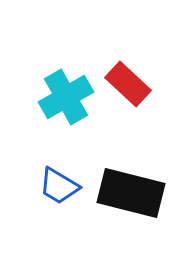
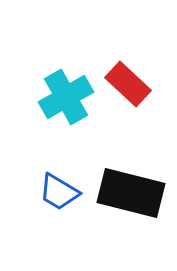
blue trapezoid: moved 6 px down
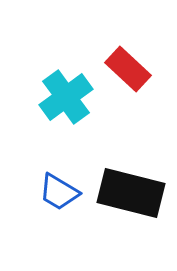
red rectangle: moved 15 px up
cyan cross: rotated 6 degrees counterclockwise
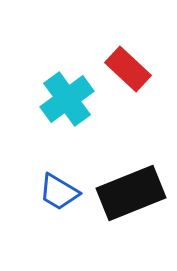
cyan cross: moved 1 px right, 2 px down
black rectangle: rotated 36 degrees counterclockwise
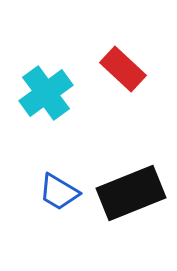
red rectangle: moved 5 px left
cyan cross: moved 21 px left, 6 px up
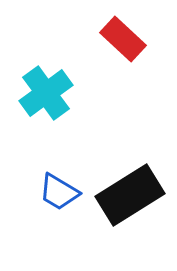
red rectangle: moved 30 px up
black rectangle: moved 1 px left, 2 px down; rotated 10 degrees counterclockwise
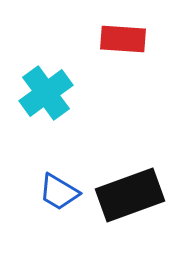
red rectangle: rotated 39 degrees counterclockwise
black rectangle: rotated 12 degrees clockwise
